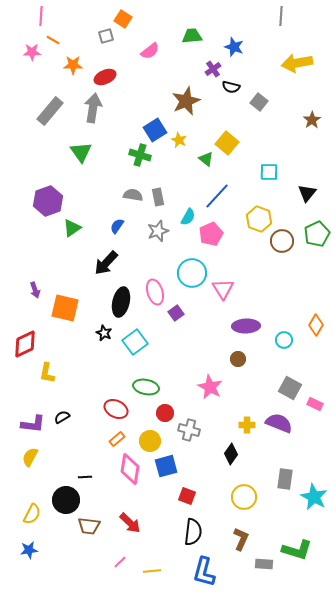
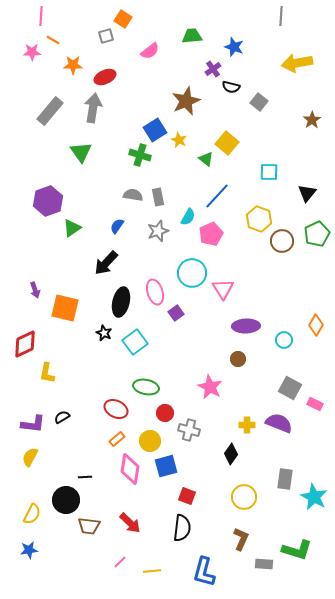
black semicircle at (193, 532): moved 11 px left, 4 px up
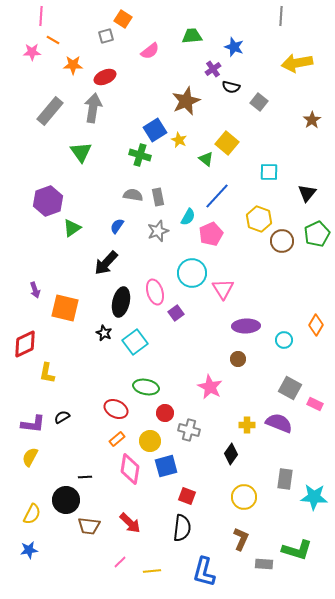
cyan star at (314, 497): rotated 24 degrees counterclockwise
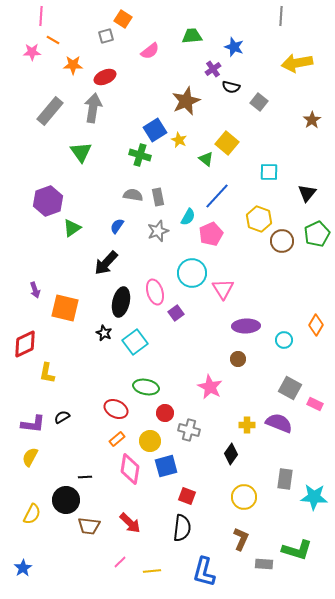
blue star at (29, 550): moved 6 px left, 18 px down; rotated 24 degrees counterclockwise
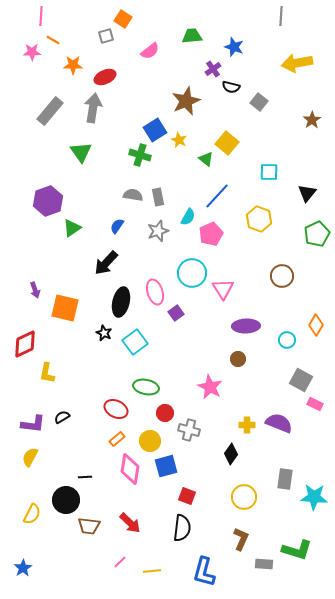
brown circle at (282, 241): moved 35 px down
cyan circle at (284, 340): moved 3 px right
gray square at (290, 388): moved 11 px right, 8 px up
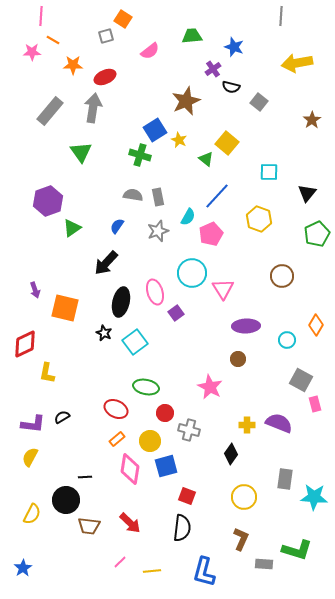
pink rectangle at (315, 404): rotated 49 degrees clockwise
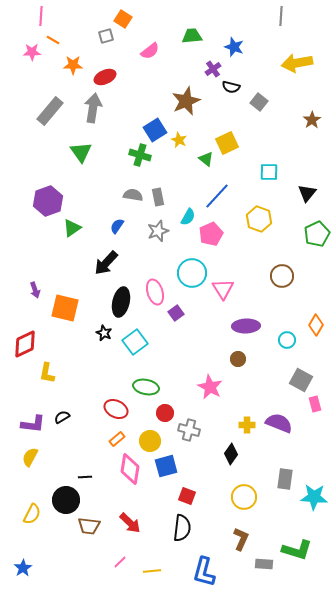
yellow square at (227, 143): rotated 25 degrees clockwise
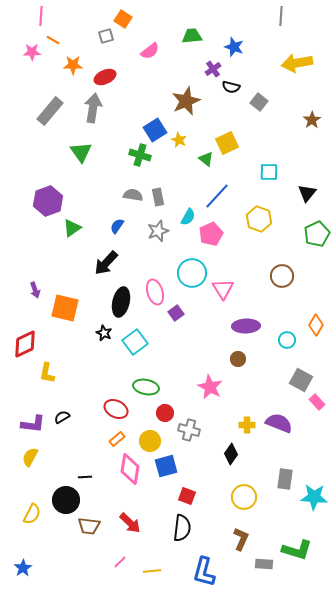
pink rectangle at (315, 404): moved 2 px right, 2 px up; rotated 28 degrees counterclockwise
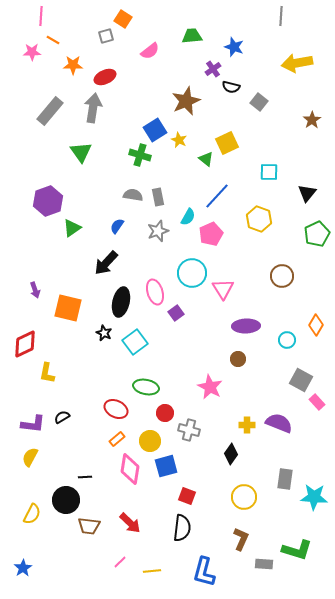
orange square at (65, 308): moved 3 px right
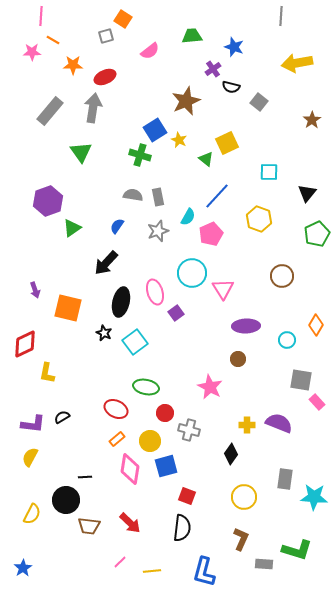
gray square at (301, 380): rotated 20 degrees counterclockwise
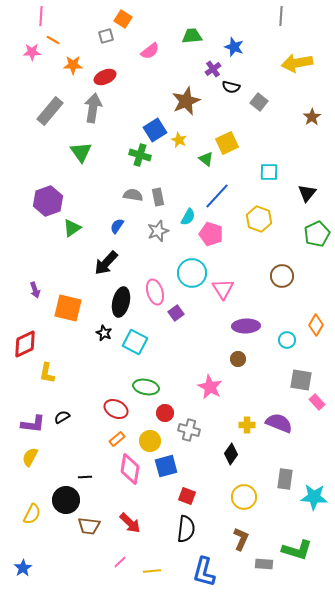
brown star at (312, 120): moved 3 px up
pink pentagon at (211, 234): rotated 30 degrees counterclockwise
cyan square at (135, 342): rotated 25 degrees counterclockwise
black semicircle at (182, 528): moved 4 px right, 1 px down
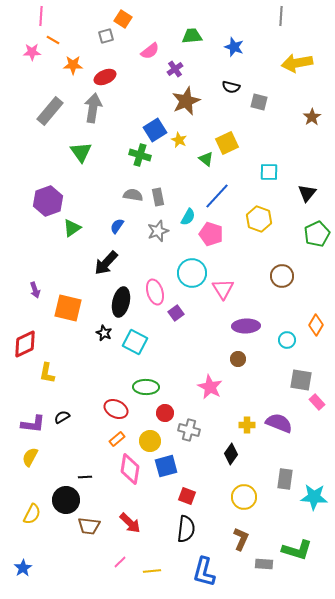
purple cross at (213, 69): moved 38 px left
gray square at (259, 102): rotated 24 degrees counterclockwise
green ellipse at (146, 387): rotated 10 degrees counterclockwise
